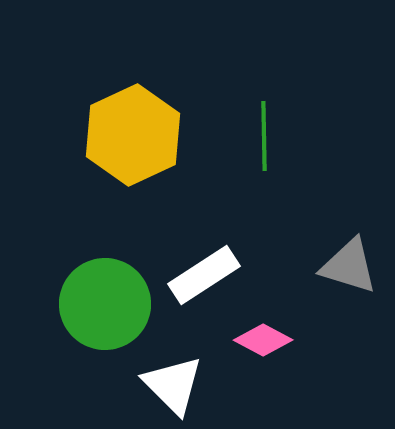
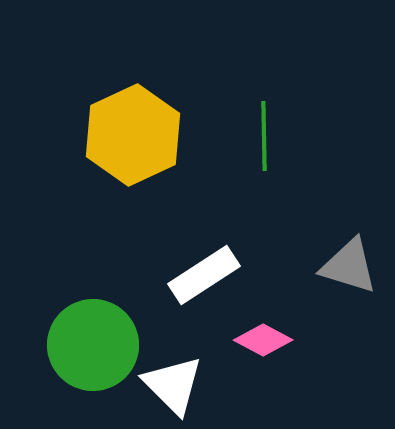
green circle: moved 12 px left, 41 px down
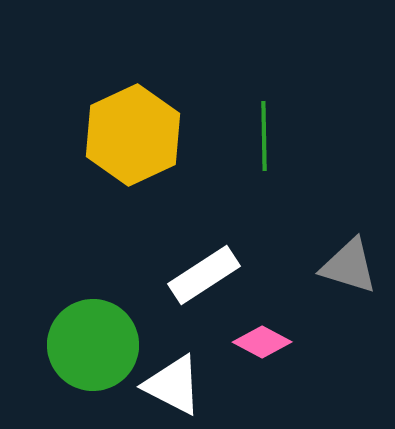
pink diamond: moved 1 px left, 2 px down
white triangle: rotated 18 degrees counterclockwise
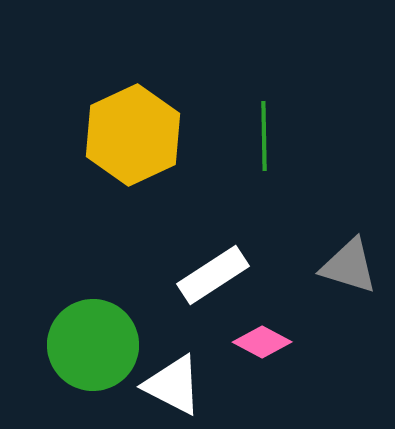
white rectangle: moved 9 px right
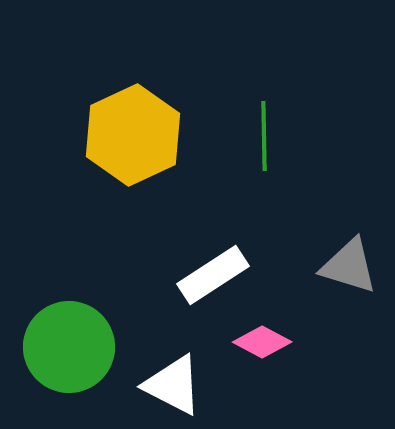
green circle: moved 24 px left, 2 px down
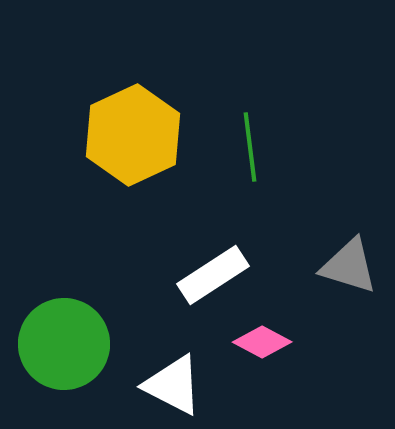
green line: moved 14 px left, 11 px down; rotated 6 degrees counterclockwise
green circle: moved 5 px left, 3 px up
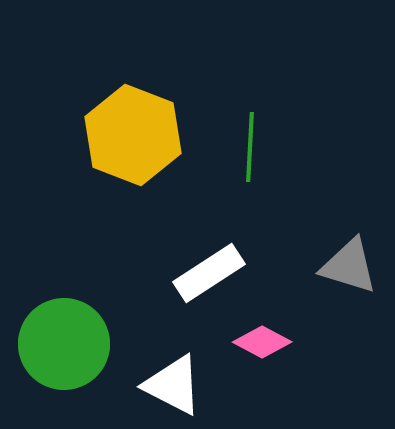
yellow hexagon: rotated 14 degrees counterclockwise
green line: rotated 10 degrees clockwise
white rectangle: moved 4 px left, 2 px up
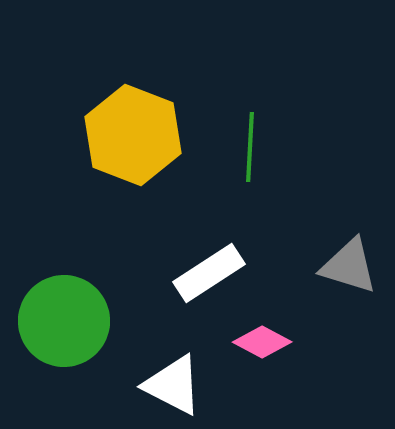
green circle: moved 23 px up
